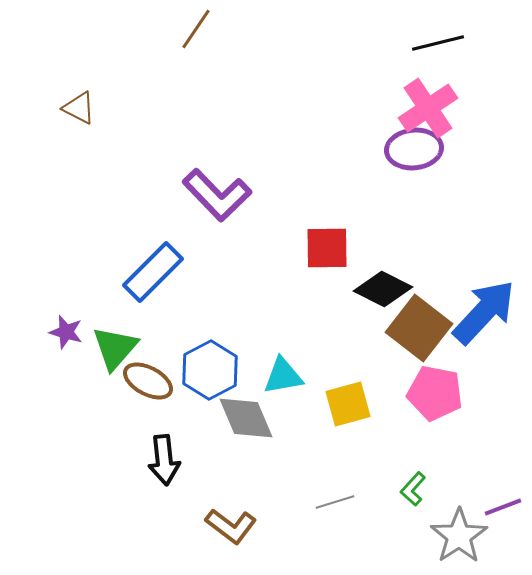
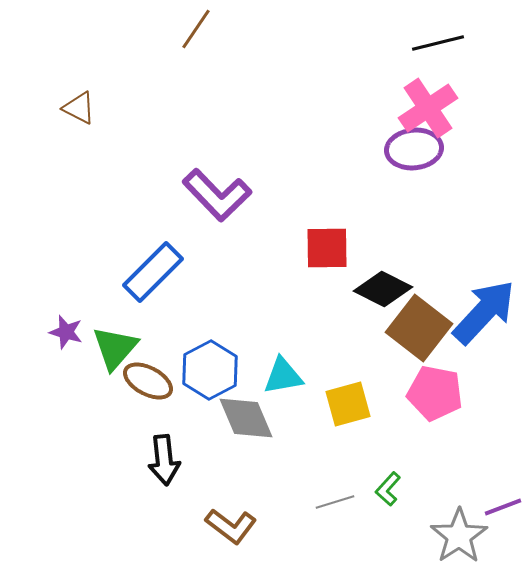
green L-shape: moved 25 px left
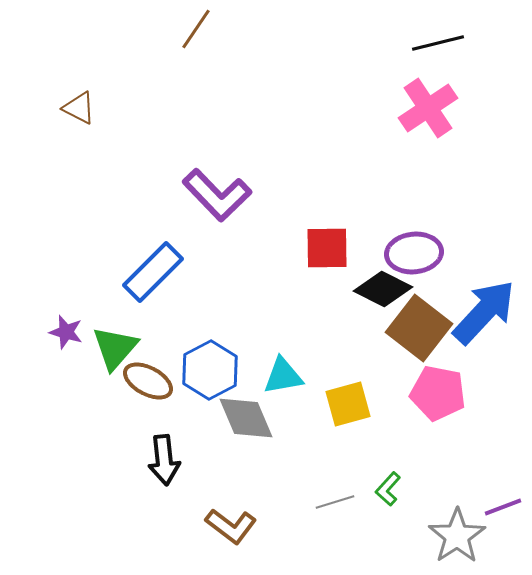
purple ellipse: moved 104 px down
pink pentagon: moved 3 px right
gray star: moved 2 px left
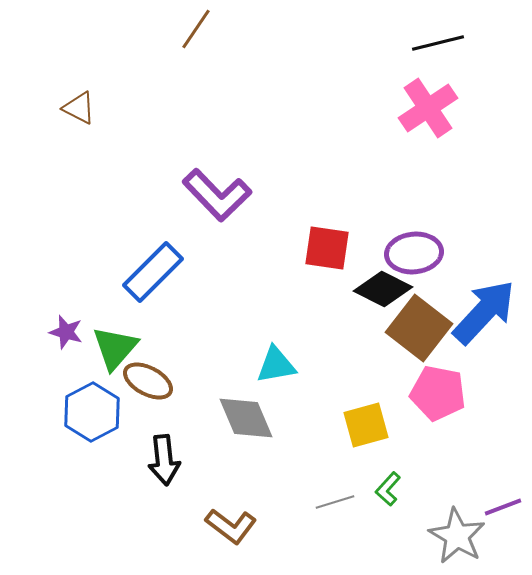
red square: rotated 9 degrees clockwise
blue hexagon: moved 118 px left, 42 px down
cyan triangle: moved 7 px left, 11 px up
yellow square: moved 18 px right, 21 px down
gray star: rotated 8 degrees counterclockwise
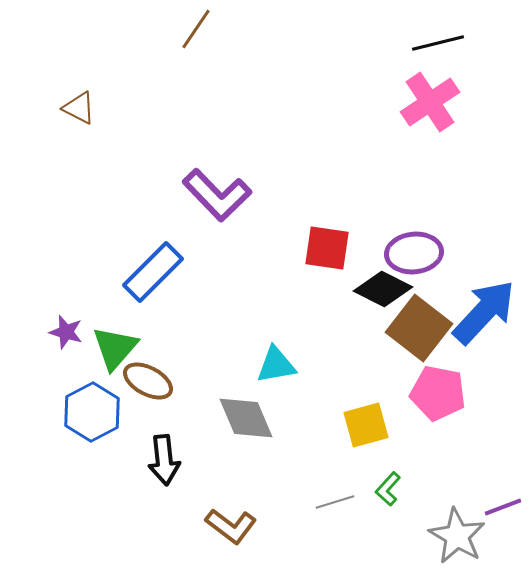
pink cross: moved 2 px right, 6 px up
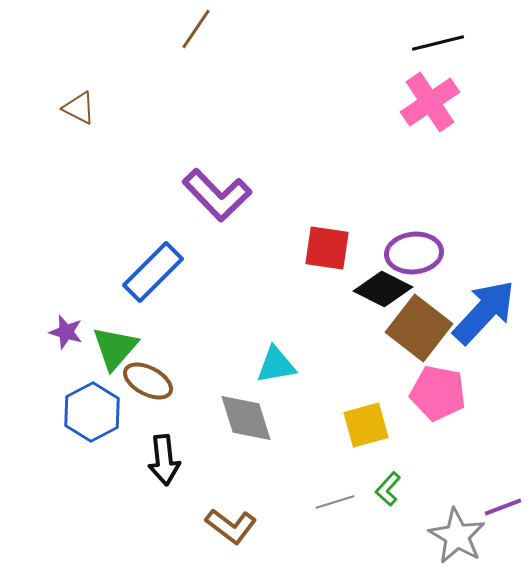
gray diamond: rotated 6 degrees clockwise
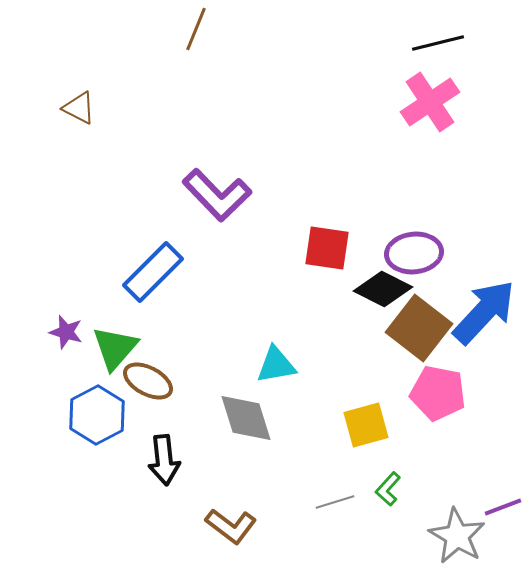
brown line: rotated 12 degrees counterclockwise
blue hexagon: moved 5 px right, 3 px down
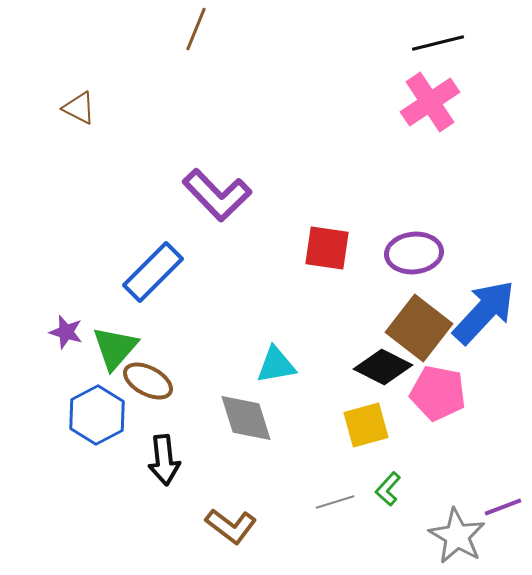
black diamond: moved 78 px down
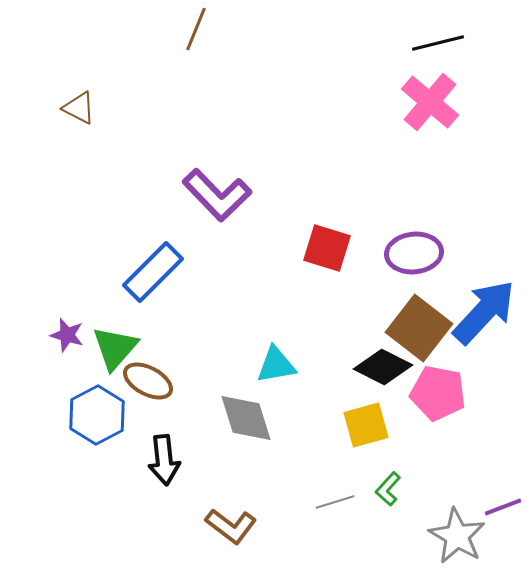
pink cross: rotated 16 degrees counterclockwise
red square: rotated 9 degrees clockwise
purple star: moved 1 px right, 3 px down
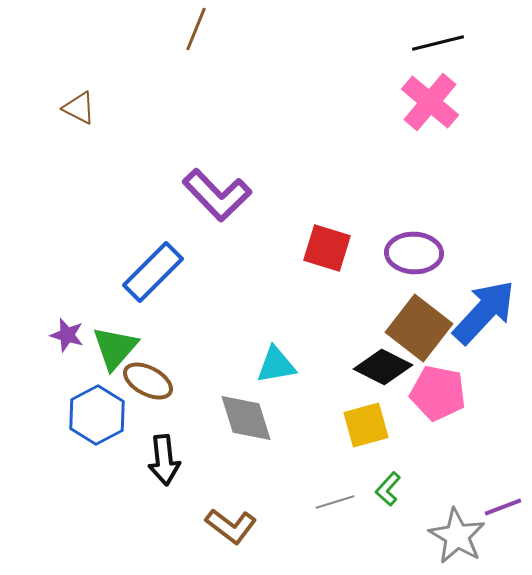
purple ellipse: rotated 8 degrees clockwise
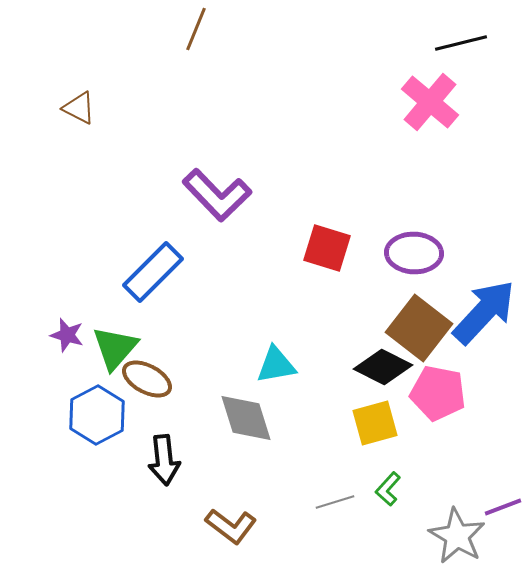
black line: moved 23 px right
brown ellipse: moved 1 px left, 2 px up
yellow square: moved 9 px right, 2 px up
